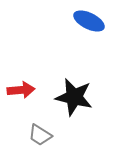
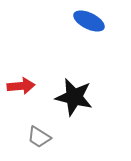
red arrow: moved 4 px up
gray trapezoid: moved 1 px left, 2 px down
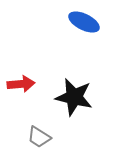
blue ellipse: moved 5 px left, 1 px down
red arrow: moved 2 px up
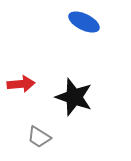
black star: rotated 6 degrees clockwise
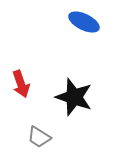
red arrow: rotated 76 degrees clockwise
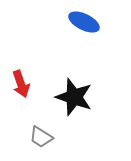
gray trapezoid: moved 2 px right
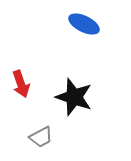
blue ellipse: moved 2 px down
gray trapezoid: rotated 60 degrees counterclockwise
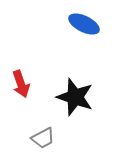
black star: moved 1 px right
gray trapezoid: moved 2 px right, 1 px down
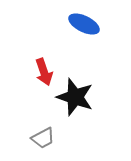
red arrow: moved 23 px right, 12 px up
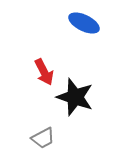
blue ellipse: moved 1 px up
red arrow: rotated 8 degrees counterclockwise
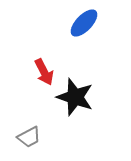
blue ellipse: rotated 72 degrees counterclockwise
gray trapezoid: moved 14 px left, 1 px up
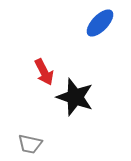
blue ellipse: moved 16 px right
gray trapezoid: moved 1 px right, 7 px down; rotated 40 degrees clockwise
